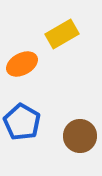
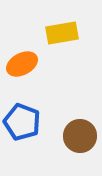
yellow rectangle: moved 1 px up; rotated 20 degrees clockwise
blue pentagon: rotated 9 degrees counterclockwise
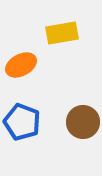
orange ellipse: moved 1 px left, 1 px down
brown circle: moved 3 px right, 14 px up
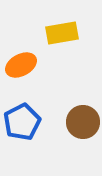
blue pentagon: rotated 24 degrees clockwise
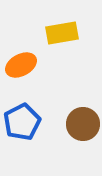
brown circle: moved 2 px down
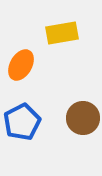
orange ellipse: rotated 32 degrees counterclockwise
brown circle: moved 6 px up
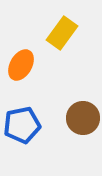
yellow rectangle: rotated 44 degrees counterclockwise
blue pentagon: moved 3 px down; rotated 15 degrees clockwise
